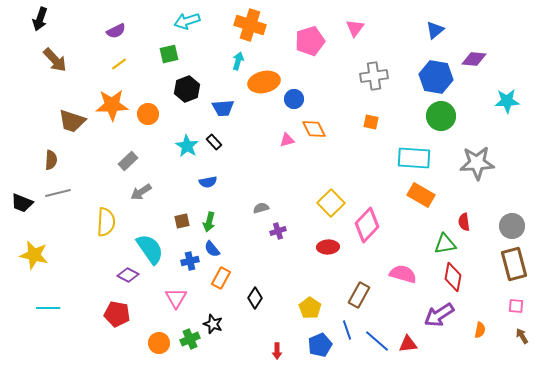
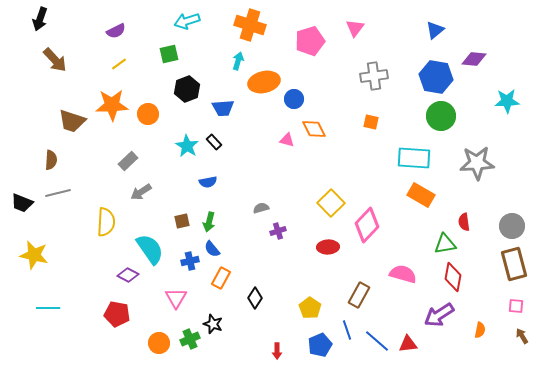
pink triangle at (287, 140): rotated 28 degrees clockwise
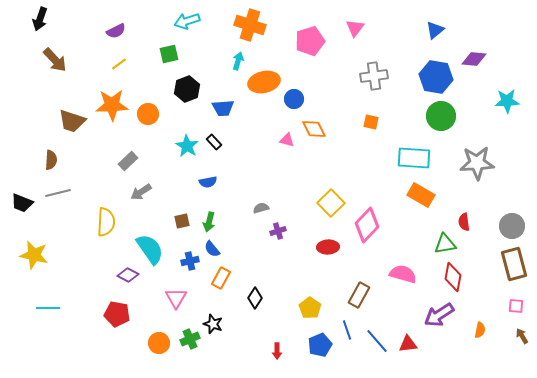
blue line at (377, 341): rotated 8 degrees clockwise
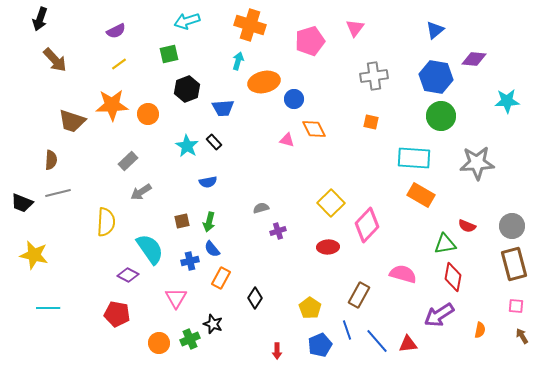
red semicircle at (464, 222): moved 3 px right, 4 px down; rotated 60 degrees counterclockwise
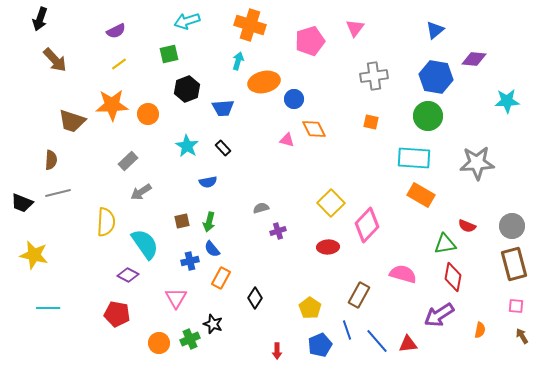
green circle at (441, 116): moved 13 px left
black rectangle at (214, 142): moved 9 px right, 6 px down
cyan semicircle at (150, 249): moved 5 px left, 5 px up
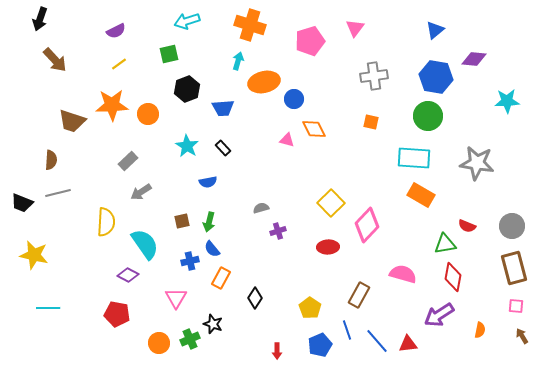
gray star at (477, 163): rotated 12 degrees clockwise
brown rectangle at (514, 264): moved 4 px down
